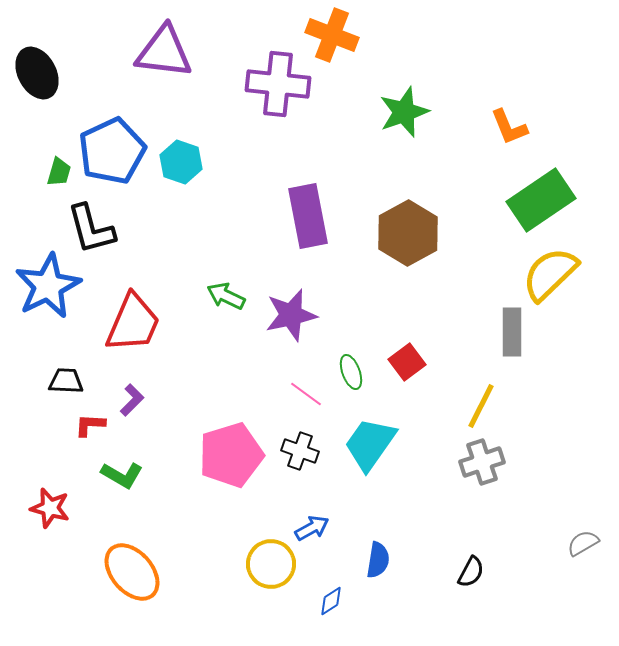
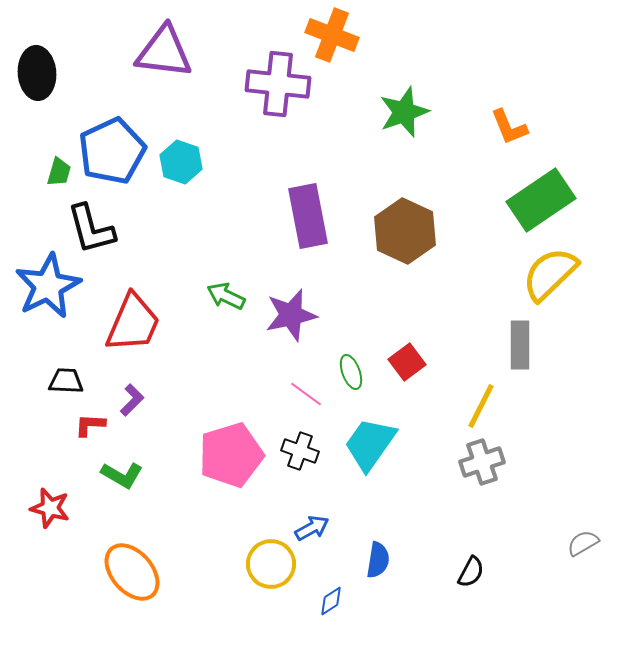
black ellipse: rotated 24 degrees clockwise
brown hexagon: moved 3 px left, 2 px up; rotated 6 degrees counterclockwise
gray rectangle: moved 8 px right, 13 px down
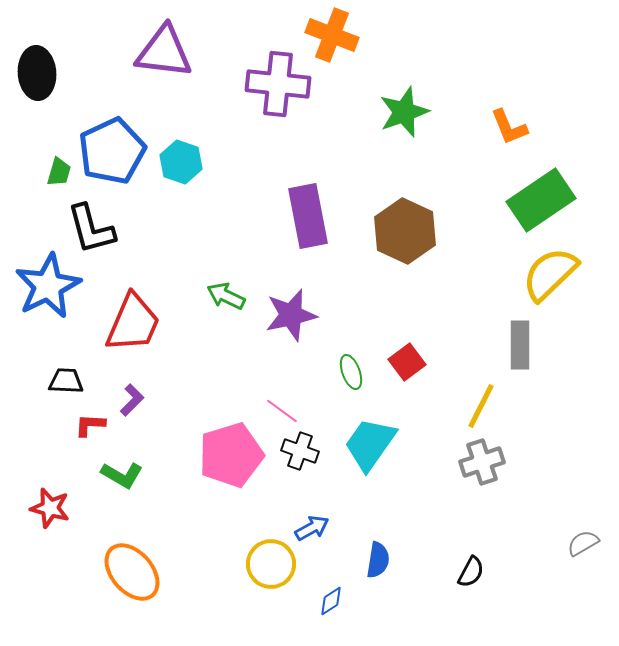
pink line: moved 24 px left, 17 px down
